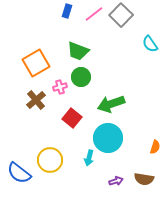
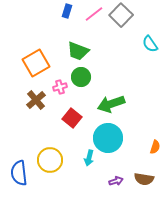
blue semicircle: rotated 45 degrees clockwise
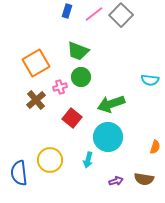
cyan semicircle: moved 36 px down; rotated 48 degrees counterclockwise
cyan circle: moved 1 px up
cyan arrow: moved 1 px left, 2 px down
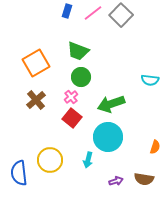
pink line: moved 1 px left, 1 px up
pink cross: moved 11 px right, 10 px down; rotated 24 degrees counterclockwise
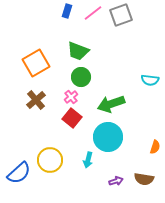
gray square: rotated 25 degrees clockwise
blue semicircle: rotated 125 degrees counterclockwise
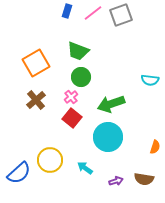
cyan arrow: moved 3 px left, 8 px down; rotated 112 degrees clockwise
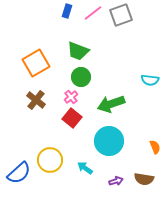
brown cross: rotated 12 degrees counterclockwise
cyan circle: moved 1 px right, 4 px down
orange semicircle: rotated 40 degrees counterclockwise
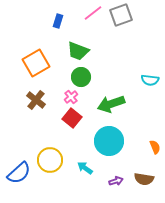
blue rectangle: moved 9 px left, 10 px down
